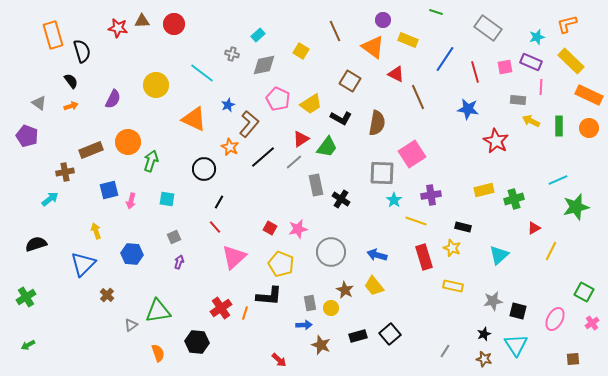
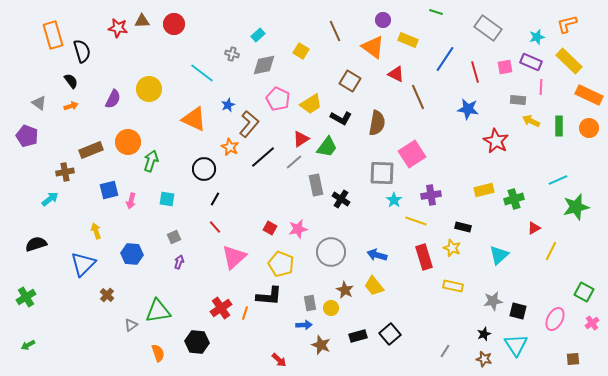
yellow rectangle at (571, 61): moved 2 px left
yellow circle at (156, 85): moved 7 px left, 4 px down
black line at (219, 202): moved 4 px left, 3 px up
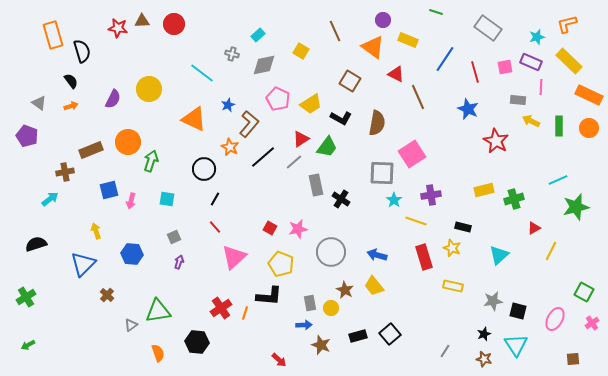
blue star at (468, 109): rotated 15 degrees clockwise
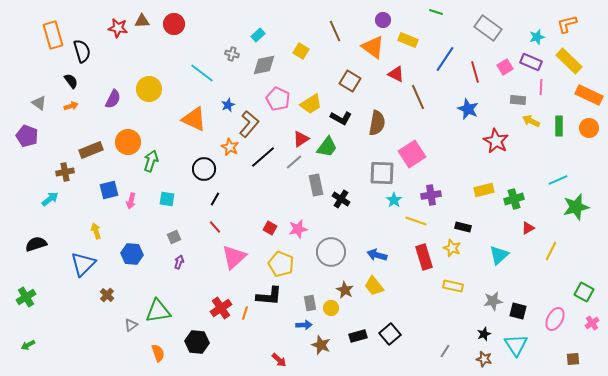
pink square at (505, 67): rotated 21 degrees counterclockwise
red triangle at (534, 228): moved 6 px left
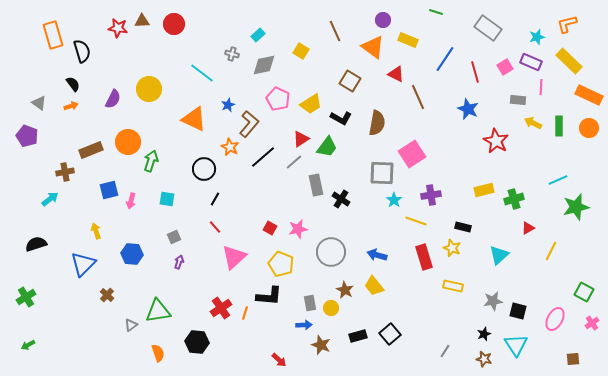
black semicircle at (71, 81): moved 2 px right, 3 px down
yellow arrow at (531, 121): moved 2 px right, 2 px down
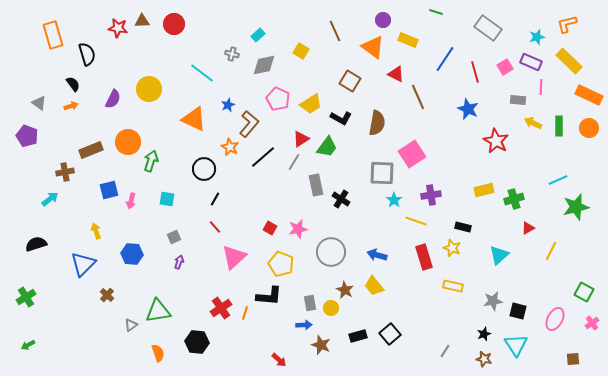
black semicircle at (82, 51): moved 5 px right, 3 px down
gray line at (294, 162): rotated 18 degrees counterclockwise
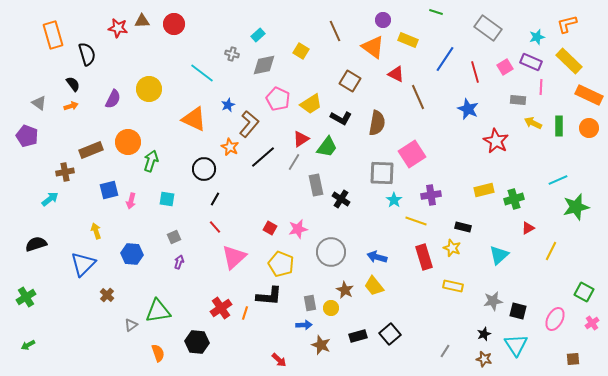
blue arrow at (377, 255): moved 2 px down
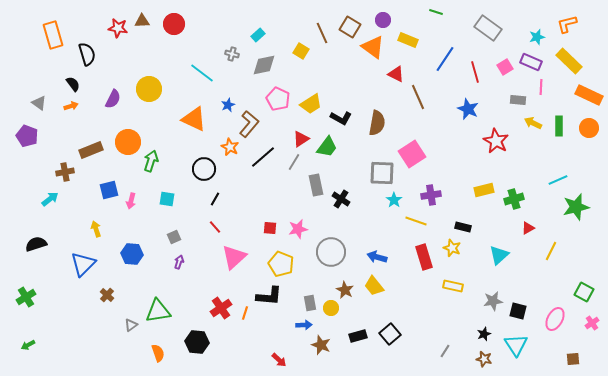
brown line at (335, 31): moved 13 px left, 2 px down
brown square at (350, 81): moved 54 px up
red square at (270, 228): rotated 24 degrees counterclockwise
yellow arrow at (96, 231): moved 2 px up
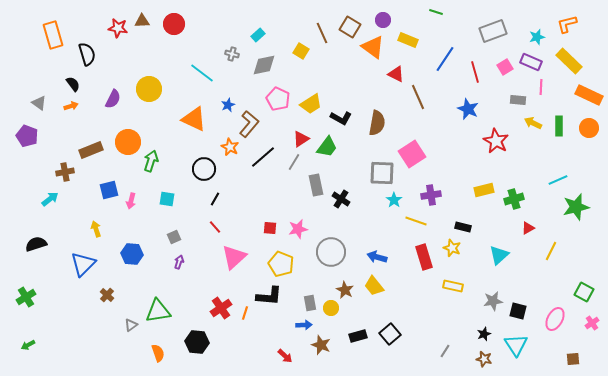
gray rectangle at (488, 28): moved 5 px right, 3 px down; rotated 56 degrees counterclockwise
red arrow at (279, 360): moved 6 px right, 4 px up
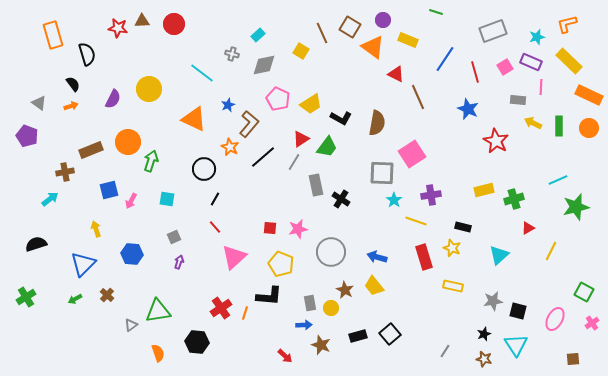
pink arrow at (131, 201): rotated 14 degrees clockwise
green arrow at (28, 345): moved 47 px right, 46 px up
